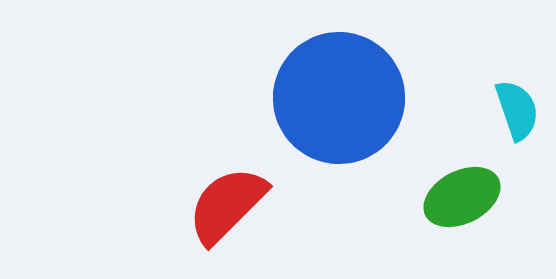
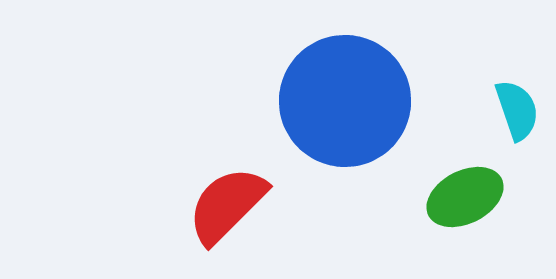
blue circle: moved 6 px right, 3 px down
green ellipse: moved 3 px right
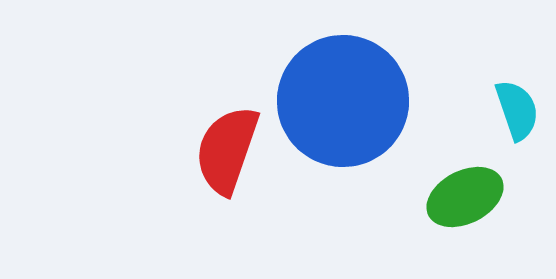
blue circle: moved 2 px left
red semicircle: moved 55 px up; rotated 26 degrees counterclockwise
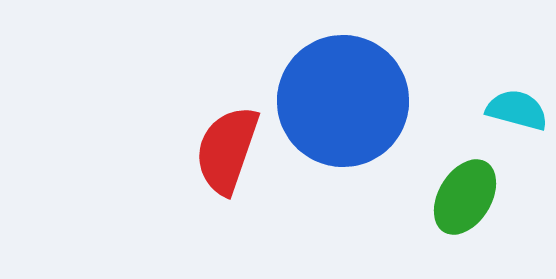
cyan semicircle: rotated 56 degrees counterclockwise
green ellipse: rotated 32 degrees counterclockwise
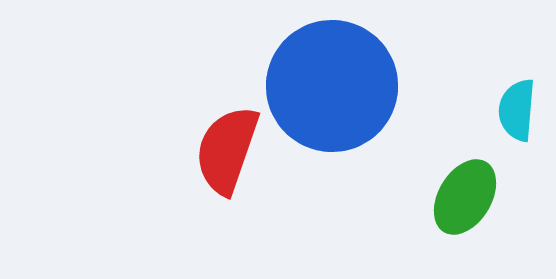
blue circle: moved 11 px left, 15 px up
cyan semicircle: rotated 100 degrees counterclockwise
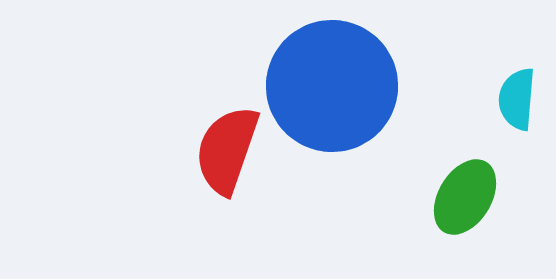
cyan semicircle: moved 11 px up
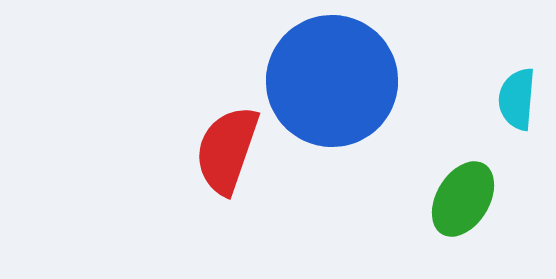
blue circle: moved 5 px up
green ellipse: moved 2 px left, 2 px down
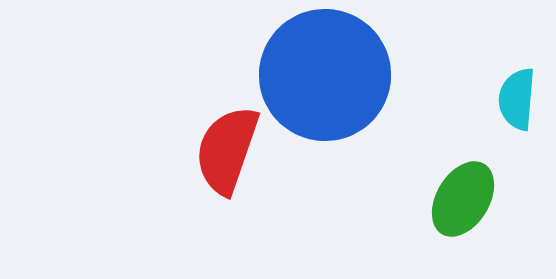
blue circle: moved 7 px left, 6 px up
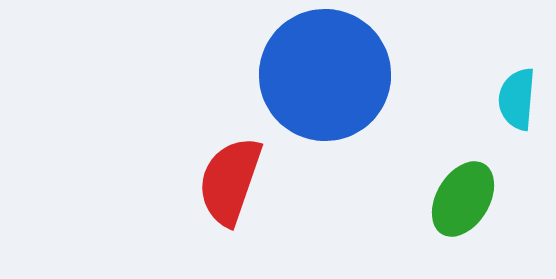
red semicircle: moved 3 px right, 31 px down
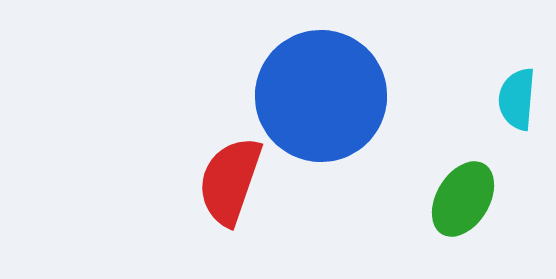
blue circle: moved 4 px left, 21 px down
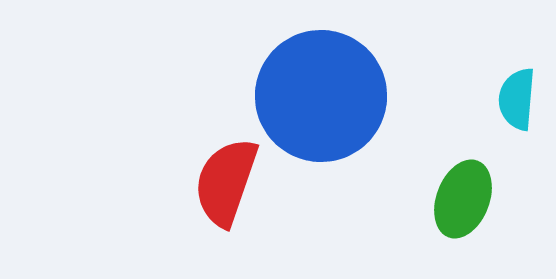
red semicircle: moved 4 px left, 1 px down
green ellipse: rotated 10 degrees counterclockwise
